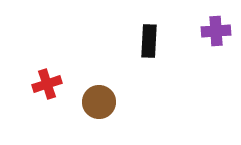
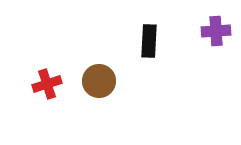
brown circle: moved 21 px up
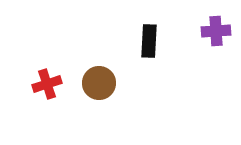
brown circle: moved 2 px down
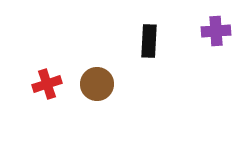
brown circle: moved 2 px left, 1 px down
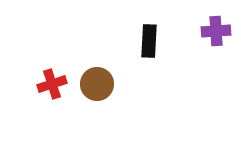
red cross: moved 5 px right
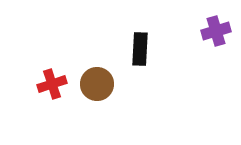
purple cross: rotated 12 degrees counterclockwise
black rectangle: moved 9 px left, 8 px down
